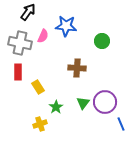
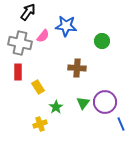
pink semicircle: rotated 16 degrees clockwise
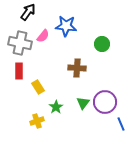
green circle: moved 3 px down
red rectangle: moved 1 px right, 1 px up
yellow cross: moved 3 px left, 3 px up
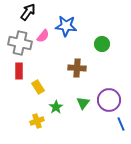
purple circle: moved 4 px right, 2 px up
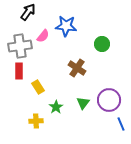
gray cross: moved 3 px down; rotated 20 degrees counterclockwise
brown cross: rotated 30 degrees clockwise
yellow cross: moved 1 px left; rotated 16 degrees clockwise
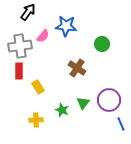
green star: moved 6 px right, 3 px down; rotated 16 degrees counterclockwise
yellow cross: moved 1 px up
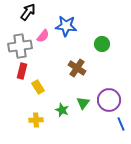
red rectangle: moved 3 px right; rotated 14 degrees clockwise
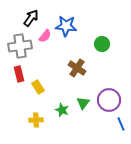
black arrow: moved 3 px right, 6 px down
pink semicircle: moved 2 px right
red rectangle: moved 3 px left, 3 px down; rotated 28 degrees counterclockwise
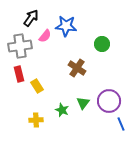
yellow rectangle: moved 1 px left, 1 px up
purple circle: moved 1 px down
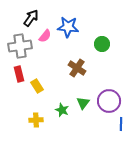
blue star: moved 2 px right, 1 px down
blue line: rotated 24 degrees clockwise
